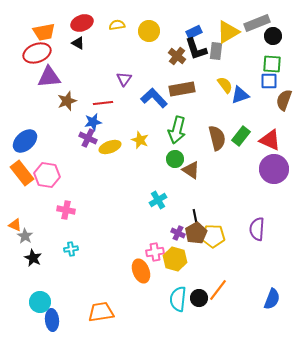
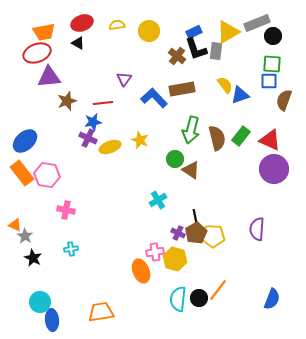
green arrow at (177, 130): moved 14 px right
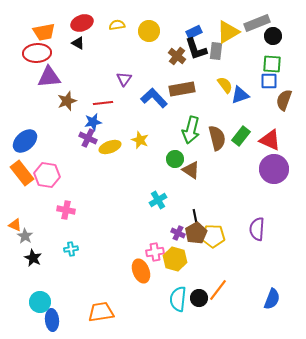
red ellipse at (37, 53): rotated 16 degrees clockwise
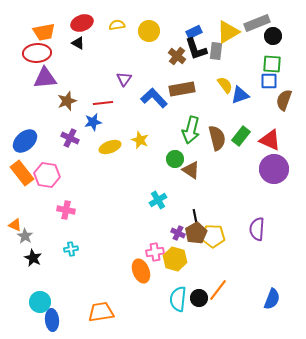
purple triangle at (49, 77): moved 4 px left, 1 px down
purple cross at (88, 138): moved 18 px left
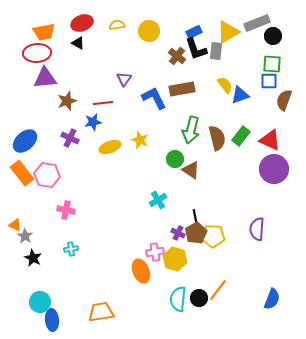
blue L-shape at (154, 98): rotated 16 degrees clockwise
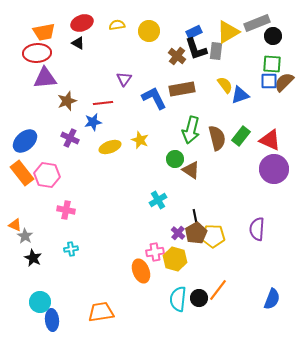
brown semicircle at (284, 100): moved 18 px up; rotated 25 degrees clockwise
purple cross at (178, 233): rotated 16 degrees clockwise
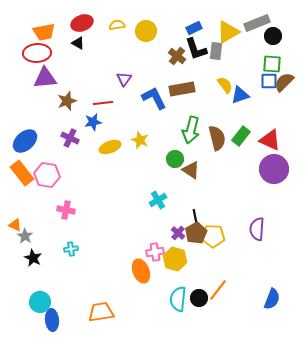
yellow circle at (149, 31): moved 3 px left
blue rectangle at (194, 32): moved 4 px up
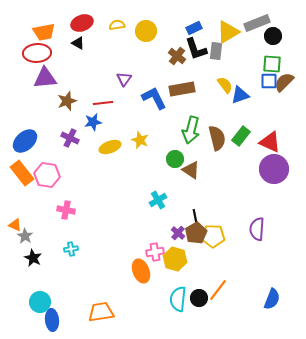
red triangle at (270, 140): moved 2 px down
